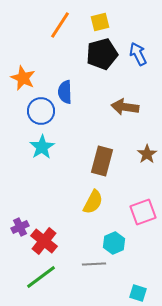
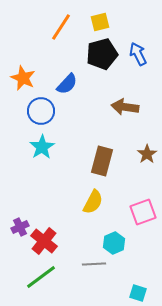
orange line: moved 1 px right, 2 px down
blue semicircle: moved 2 px right, 8 px up; rotated 135 degrees counterclockwise
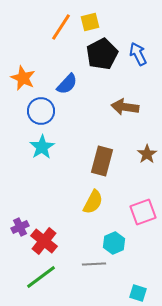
yellow square: moved 10 px left
black pentagon: rotated 12 degrees counterclockwise
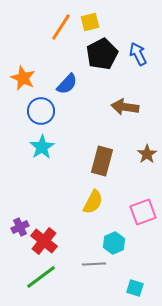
cyan square: moved 3 px left, 5 px up
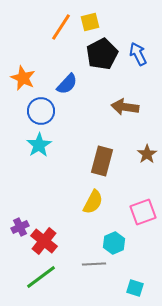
cyan star: moved 3 px left, 2 px up
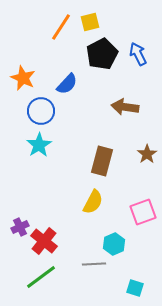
cyan hexagon: moved 1 px down
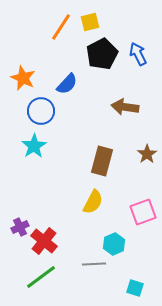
cyan star: moved 5 px left, 1 px down
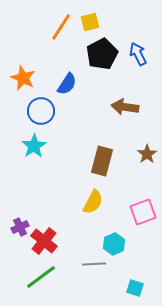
blue semicircle: rotated 10 degrees counterclockwise
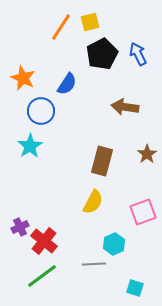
cyan star: moved 4 px left
green line: moved 1 px right, 1 px up
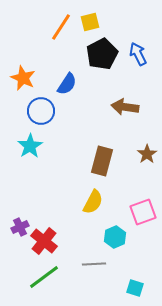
cyan hexagon: moved 1 px right, 7 px up
green line: moved 2 px right, 1 px down
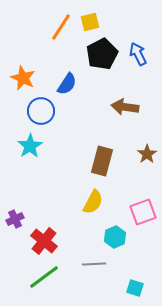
purple cross: moved 5 px left, 8 px up
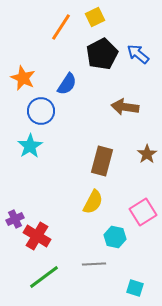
yellow square: moved 5 px right, 5 px up; rotated 12 degrees counterclockwise
blue arrow: rotated 25 degrees counterclockwise
pink square: rotated 12 degrees counterclockwise
cyan hexagon: rotated 25 degrees counterclockwise
red cross: moved 7 px left, 5 px up; rotated 8 degrees counterclockwise
